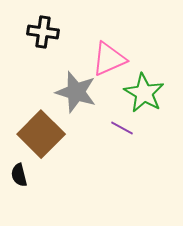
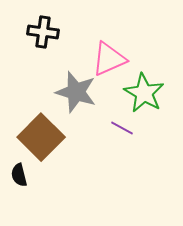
brown square: moved 3 px down
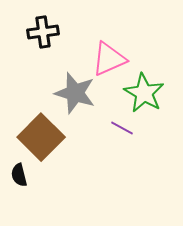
black cross: rotated 16 degrees counterclockwise
gray star: moved 1 px left, 1 px down
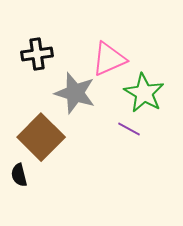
black cross: moved 6 px left, 22 px down
purple line: moved 7 px right, 1 px down
